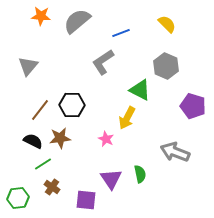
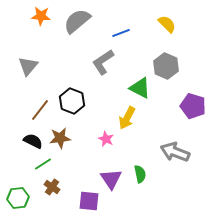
green triangle: moved 2 px up
black hexagon: moved 4 px up; rotated 20 degrees clockwise
purple square: moved 3 px right, 1 px down
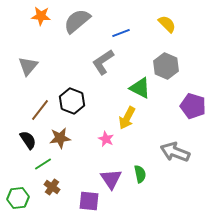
black semicircle: moved 5 px left, 1 px up; rotated 30 degrees clockwise
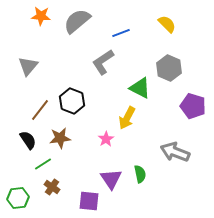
gray hexagon: moved 3 px right, 2 px down
pink star: rotated 14 degrees clockwise
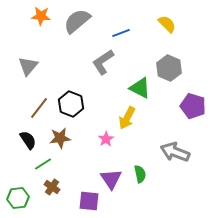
black hexagon: moved 1 px left, 3 px down
brown line: moved 1 px left, 2 px up
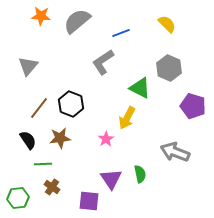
green line: rotated 30 degrees clockwise
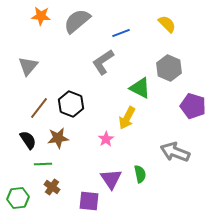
brown star: moved 2 px left
